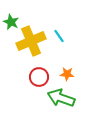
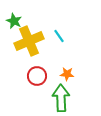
green star: moved 3 px right, 1 px up
yellow cross: moved 2 px left
red circle: moved 2 px left, 1 px up
green arrow: rotated 68 degrees clockwise
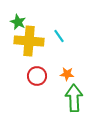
green star: moved 4 px right, 1 px down
yellow cross: rotated 28 degrees clockwise
green arrow: moved 13 px right
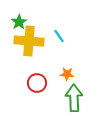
green star: moved 1 px right; rotated 14 degrees clockwise
red circle: moved 7 px down
